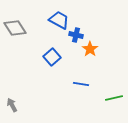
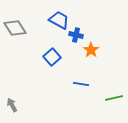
orange star: moved 1 px right, 1 px down
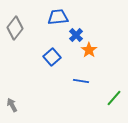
blue trapezoid: moved 1 px left, 3 px up; rotated 35 degrees counterclockwise
gray diamond: rotated 70 degrees clockwise
blue cross: rotated 32 degrees clockwise
orange star: moved 2 px left
blue line: moved 3 px up
green line: rotated 36 degrees counterclockwise
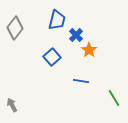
blue trapezoid: moved 1 px left, 3 px down; rotated 110 degrees clockwise
green line: rotated 72 degrees counterclockwise
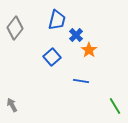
green line: moved 1 px right, 8 px down
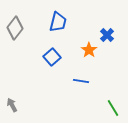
blue trapezoid: moved 1 px right, 2 px down
blue cross: moved 31 px right
green line: moved 2 px left, 2 px down
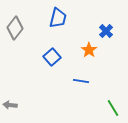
blue trapezoid: moved 4 px up
blue cross: moved 1 px left, 4 px up
gray arrow: moved 2 px left; rotated 56 degrees counterclockwise
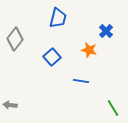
gray diamond: moved 11 px down
orange star: rotated 21 degrees counterclockwise
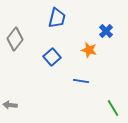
blue trapezoid: moved 1 px left
